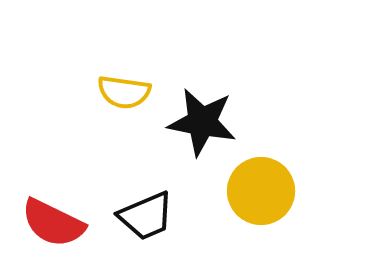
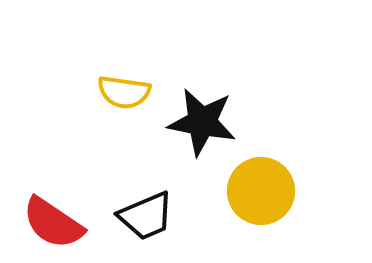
red semicircle: rotated 8 degrees clockwise
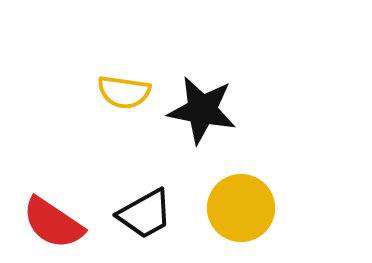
black star: moved 12 px up
yellow circle: moved 20 px left, 17 px down
black trapezoid: moved 1 px left, 2 px up; rotated 6 degrees counterclockwise
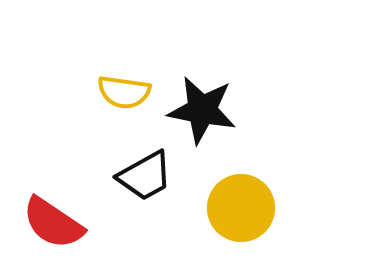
black trapezoid: moved 38 px up
